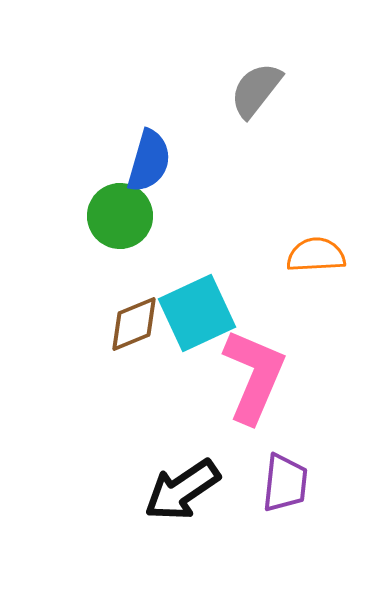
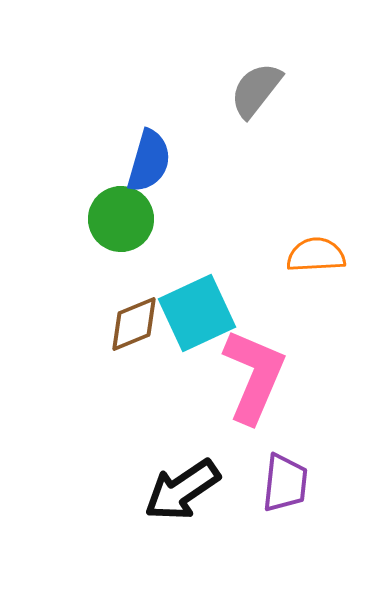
green circle: moved 1 px right, 3 px down
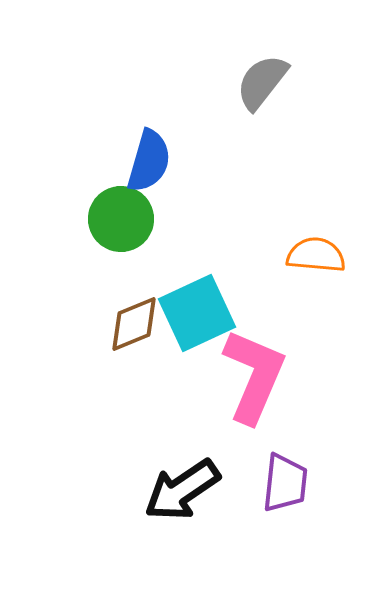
gray semicircle: moved 6 px right, 8 px up
orange semicircle: rotated 8 degrees clockwise
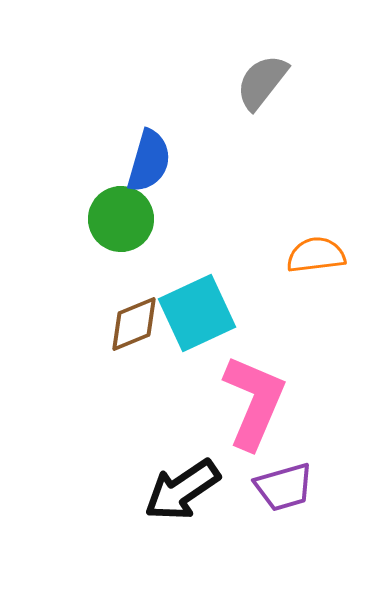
orange semicircle: rotated 12 degrees counterclockwise
pink L-shape: moved 26 px down
purple trapezoid: moved 1 px left, 4 px down; rotated 68 degrees clockwise
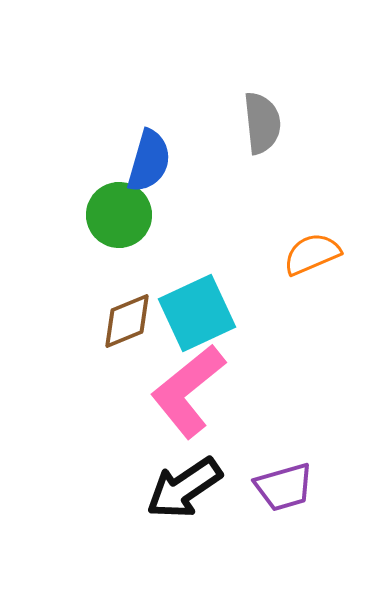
gray semicircle: moved 41 px down; rotated 136 degrees clockwise
green circle: moved 2 px left, 4 px up
orange semicircle: moved 4 px left, 1 px up; rotated 16 degrees counterclockwise
brown diamond: moved 7 px left, 3 px up
pink L-shape: moved 66 px left, 11 px up; rotated 152 degrees counterclockwise
black arrow: moved 2 px right, 2 px up
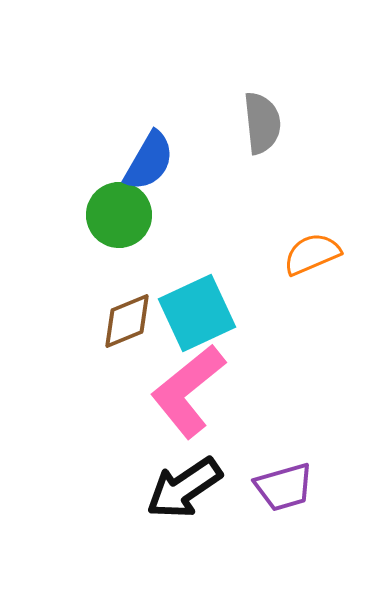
blue semicircle: rotated 14 degrees clockwise
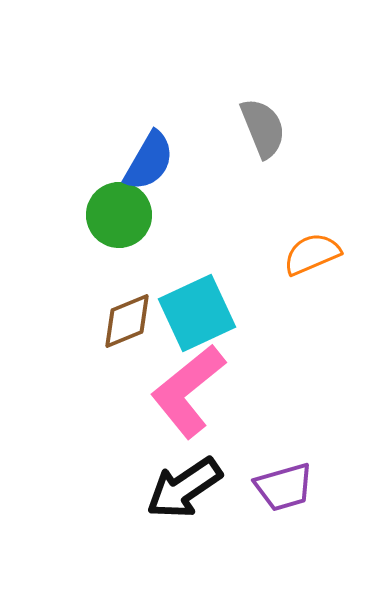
gray semicircle: moved 1 px right, 5 px down; rotated 16 degrees counterclockwise
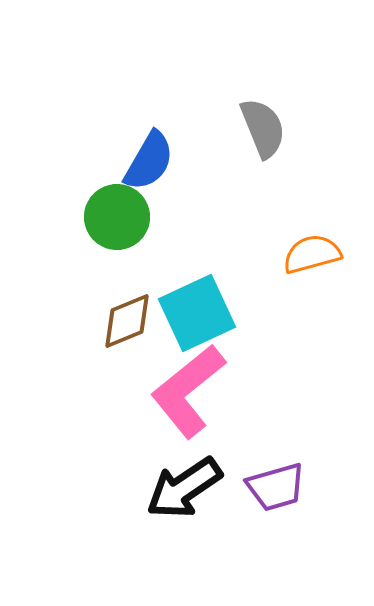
green circle: moved 2 px left, 2 px down
orange semicircle: rotated 8 degrees clockwise
purple trapezoid: moved 8 px left
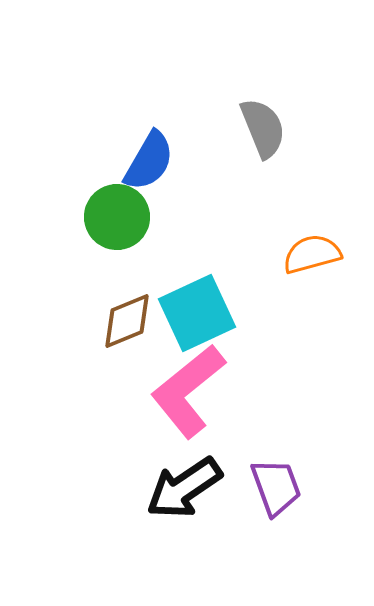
purple trapezoid: rotated 94 degrees counterclockwise
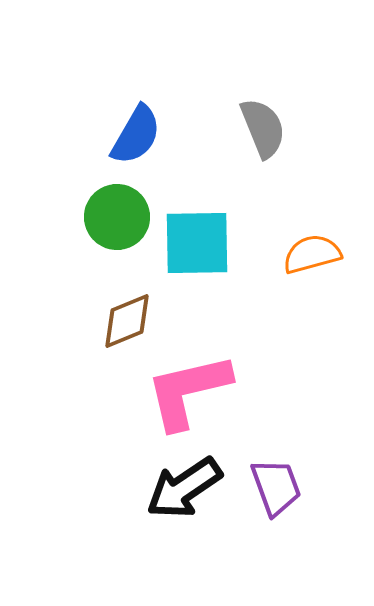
blue semicircle: moved 13 px left, 26 px up
cyan square: moved 70 px up; rotated 24 degrees clockwise
pink L-shape: rotated 26 degrees clockwise
